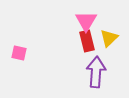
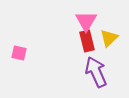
purple arrow: rotated 28 degrees counterclockwise
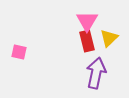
pink triangle: moved 1 px right
pink square: moved 1 px up
purple arrow: moved 1 px down; rotated 36 degrees clockwise
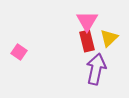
pink square: rotated 21 degrees clockwise
purple arrow: moved 4 px up
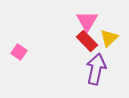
red rectangle: rotated 30 degrees counterclockwise
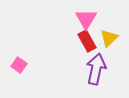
pink triangle: moved 1 px left, 2 px up
red rectangle: rotated 15 degrees clockwise
pink square: moved 13 px down
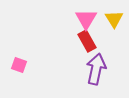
yellow triangle: moved 5 px right, 19 px up; rotated 18 degrees counterclockwise
pink square: rotated 14 degrees counterclockwise
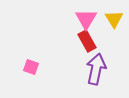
pink square: moved 12 px right, 2 px down
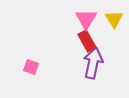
purple arrow: moved 3 px left, 6 px up
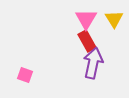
pink square: moved 6 px left, 8 px down
